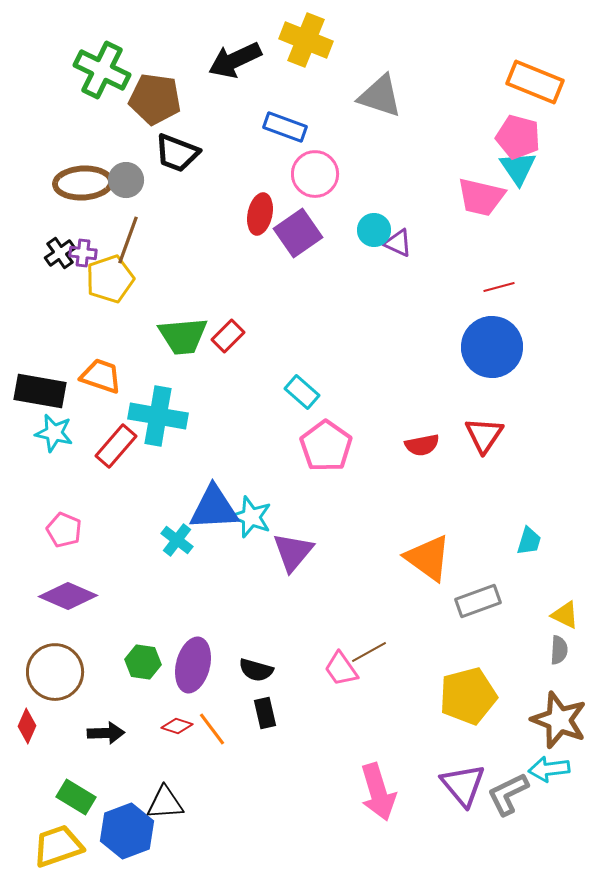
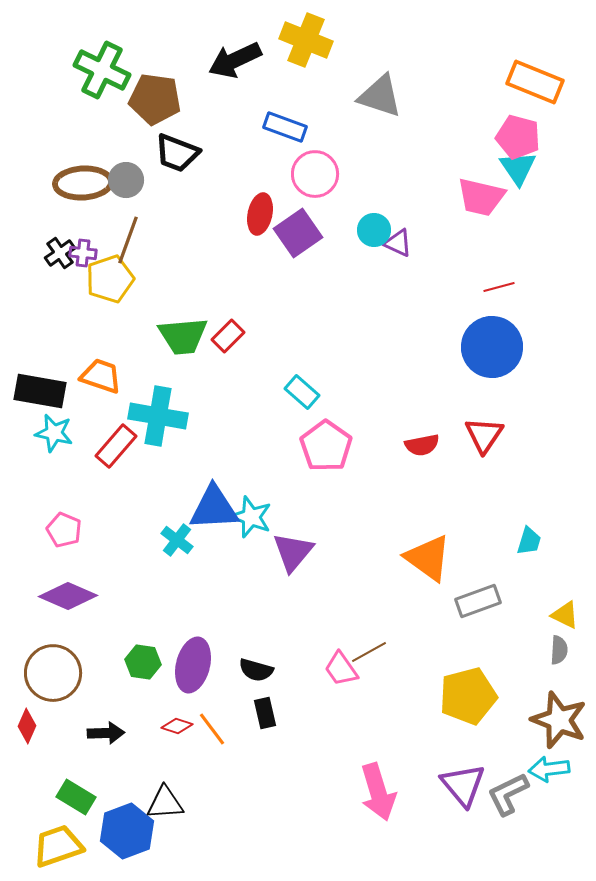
brown circle at (55, 672): moved 2 px left, 1 px down
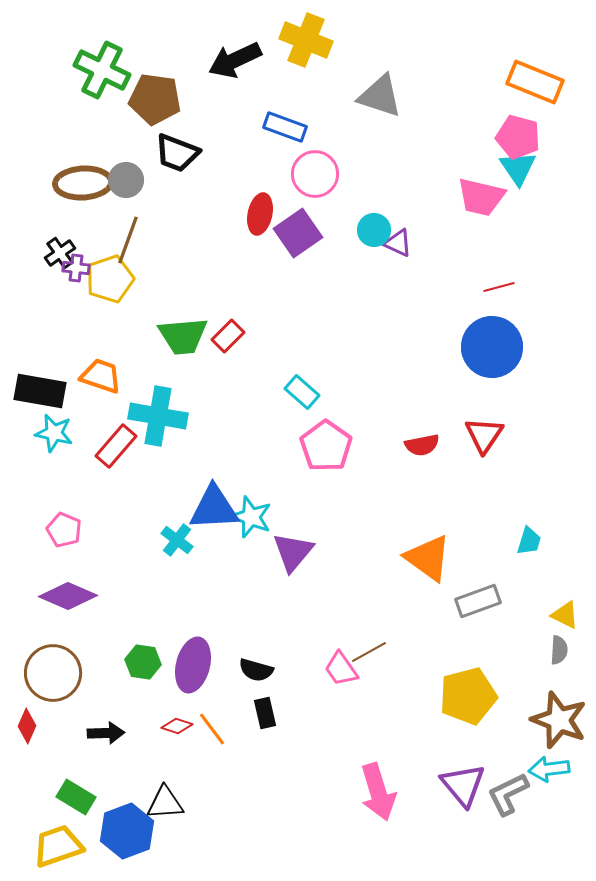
purple cross at (83, 253): moved 7 px left, 15 px down
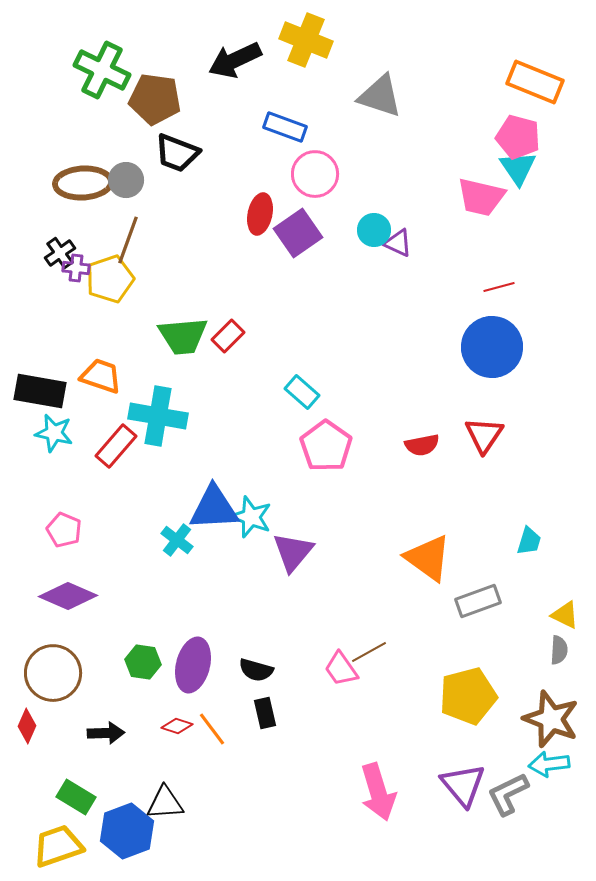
brown star at (559, 720): moved 8 px left, 1 px up
cyan arrow at (549, 769): moved 5 px up
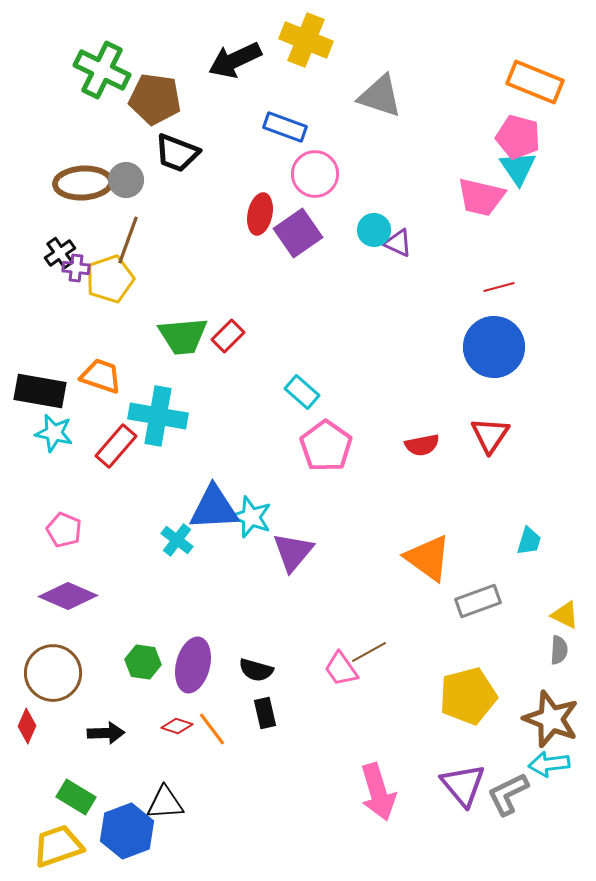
blue circle at (492, 347): moved 2 px right
red triangle at (484, 435): moved 6 px right
